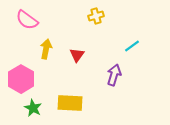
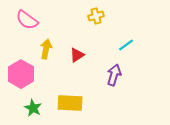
cyan line: moved 6 px left, 1 px up
red triangle: rotated 21 degrees clockwise
pink hexagon: moved 5 px up
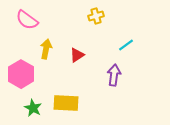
purple arrow: rotated 10 degrees counterclockwise
yellow rectangle: moved 4 px left
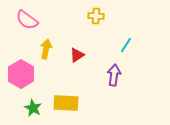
yellow cross: rotated 21 degrees clockwise
cyan line: rotated 21 degrees counterclockwise
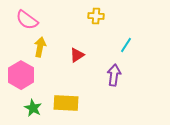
yellow arrow: moved 6 px left, 2 px up
pink hexagon: moved 1 px down
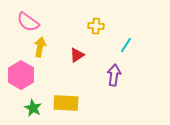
yellow cross: moved 10 px down
pink semicircle: moved 1 px right, 2 px down
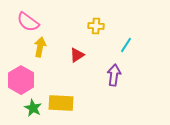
pink hexagon: moved 5 px down
yellow rectangle: moved 5 px left
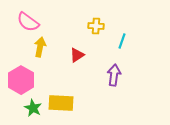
cyan line: moved 4 px left, 4 px up; rotated 14 degrees counterclockwise
